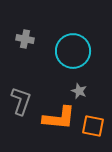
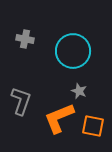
orange L-shape: rotated 152 degrees clockwise
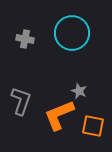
cyan circle: moved 1 px left, 18 px up
orange L-shape: moved 3 px up
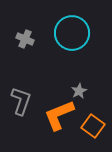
gray cross: rotated 12 degrees clockwise
gray star: rotated 21 degrees clockwise
orange square: rotated 25 degrees clockwise
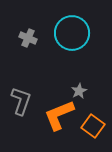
gray cross: moved 3 px right, 1 px up
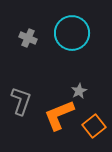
orange square: moved 1 px right; rotated 15 degrees clockwise
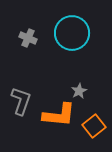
orange L-shape: rotated 152 degrees counterclockwise
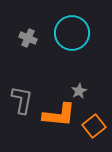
gray L-shape: moved 1 px right, 1 px up; rotated 8 degrees counterclockwise
